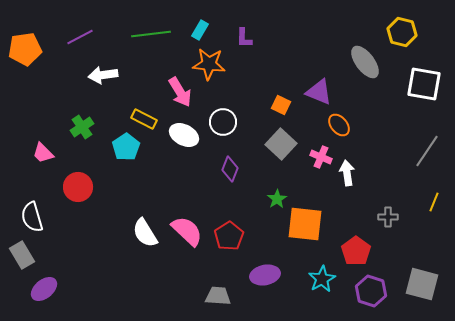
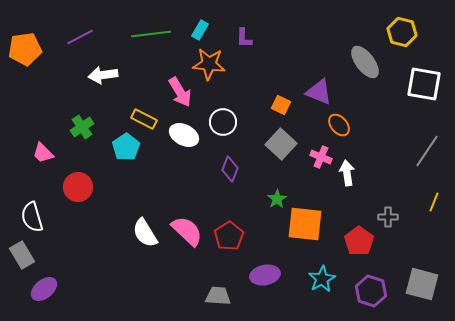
red pentagon at (356, 251): moved 3 px right, 10 px up
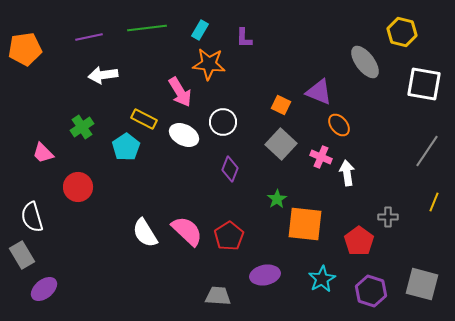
green line at (151, 34): moved 4 px left, 6 px up
purple line at (80, 37): moved 9 px right; rotated 16 degrees clockwise
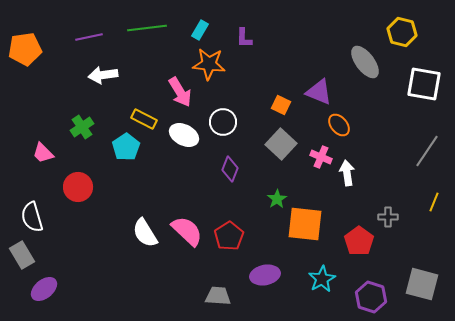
purple hexagon at (371, 291): moved 6 px down
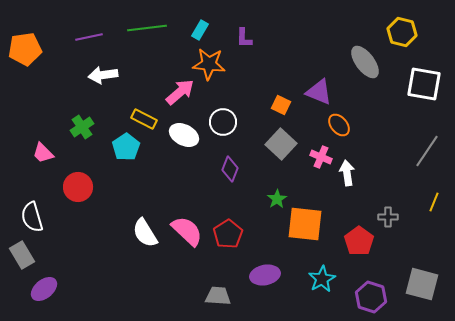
pink arrow at (180, 92): rotated 100 degrees counterclockwise
red pentagon at (229, 236): moved 1 px left, 2 px up
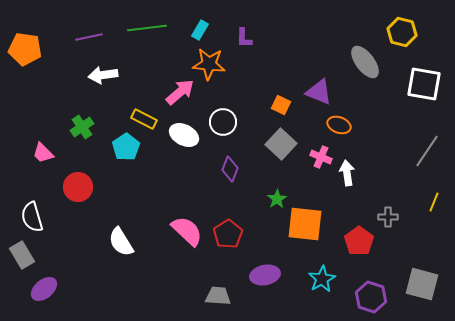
orange pentagon at (25, 49): rotated 16 degrees clockwise
orange ellipse at (339, 125): rotated 30 degrees counterclockwise
white semicircle at (145, 233): moved 24 px left, 9 px down
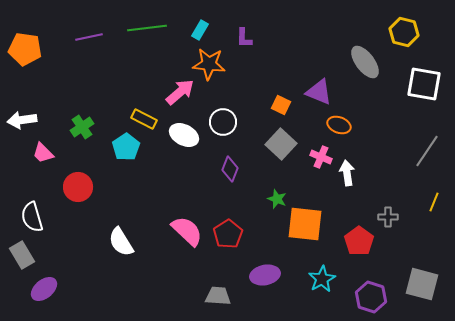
yellow hexagon at (402, 32): moved 2 px right
white arrow at (103, 75): moved 81 px left, 45 px down
green star at (277, 199): rotated 18 degrees counterclockwise
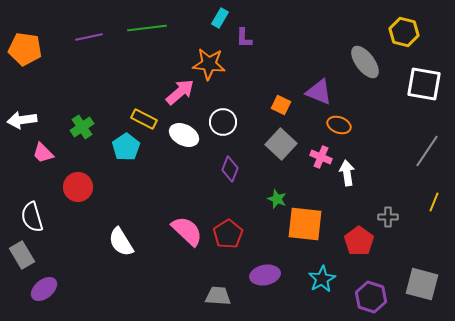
cyan rectangle at (200, 30): moved 20 px right, 12 px up
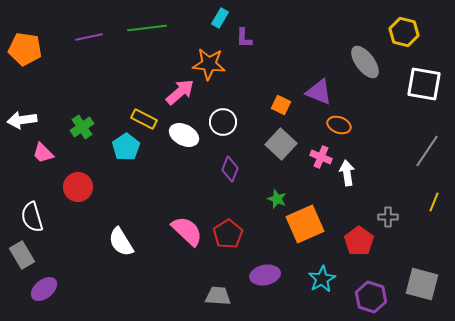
orange square at (305, 224): rotated 30 degrees counterclockwise
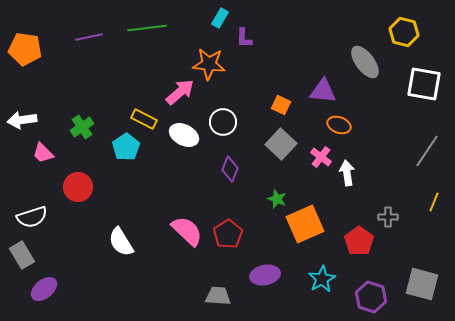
purple triangle at (319, 92): moved 4 px right, 1 px up; rotated 16 degrees counterclockwise
pink cross at (321, 157): rotated 15 degrees clockwise
white semicircle at (32, 217): rotated 92 degrees counterclockwise
